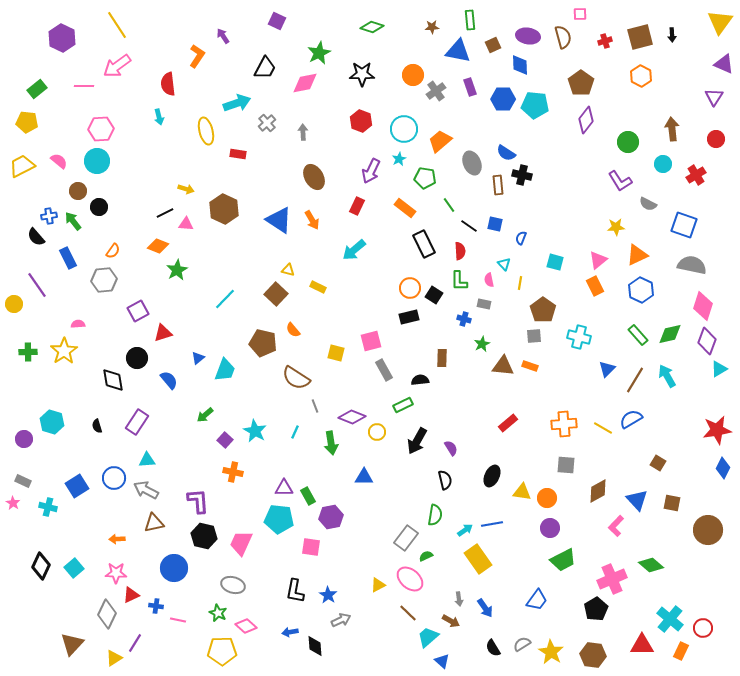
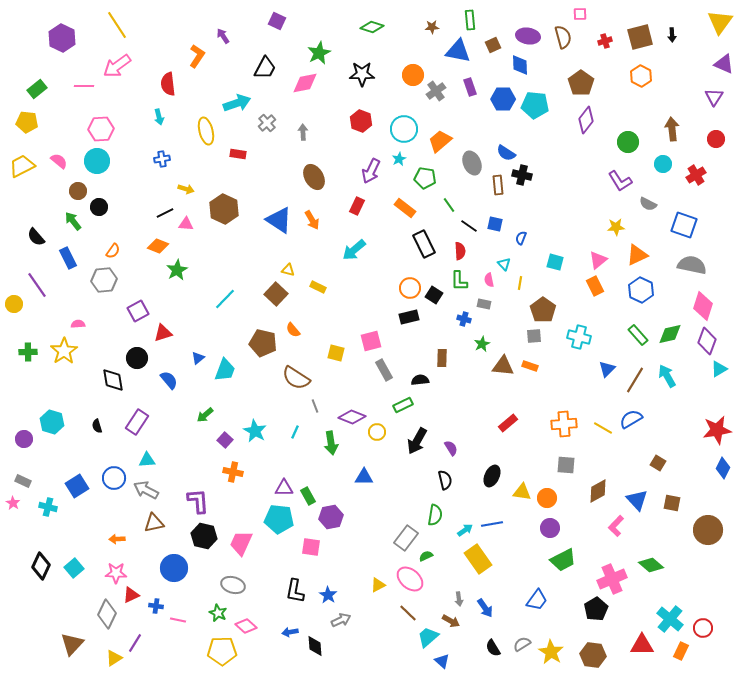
blue cross at (49, 216): moved 113 px right, 57 px up
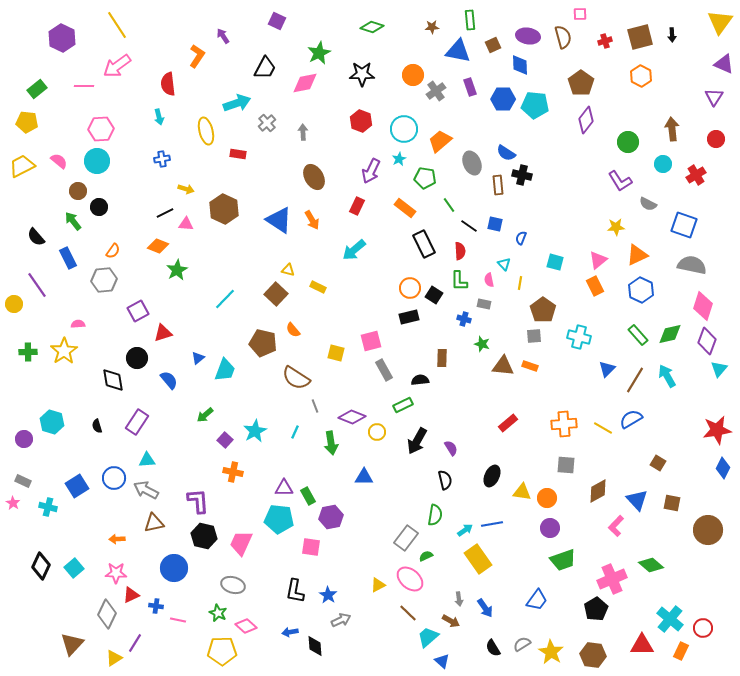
green star at (482, 344): rotated 28 degrees counterclockwise
cyan triangle at (719, 369): rotated 18 degrees counterclockwise
cyan star at (255, 431): rotated 15 degrees clockwise
green trapezoid at (563, 560): rotated 8 degrees clockwise
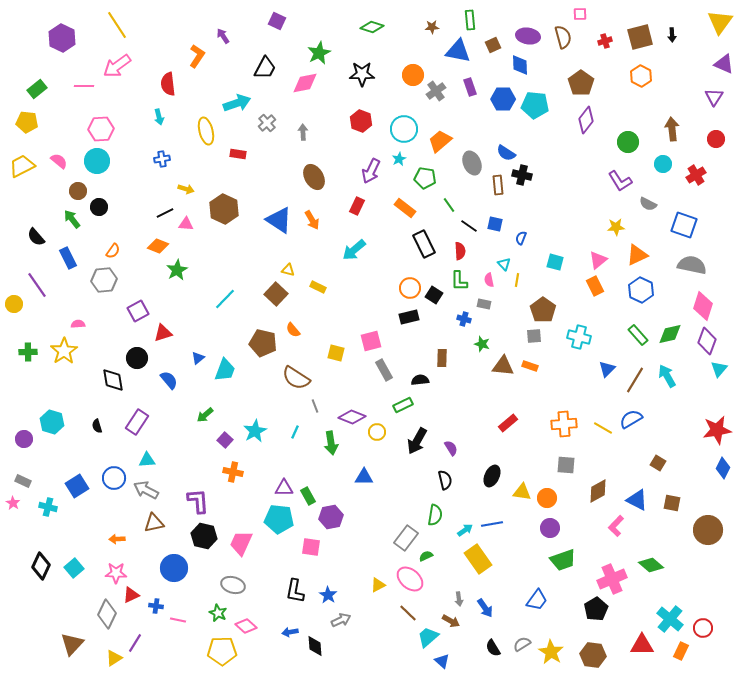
green arrow at (73, 221): moved 1 px left, 2 px up
yellow line at (520, 283): moved 3 px left, 3 px up
blue triangle at (637, 500): rotated 20 degrees counterclockwise
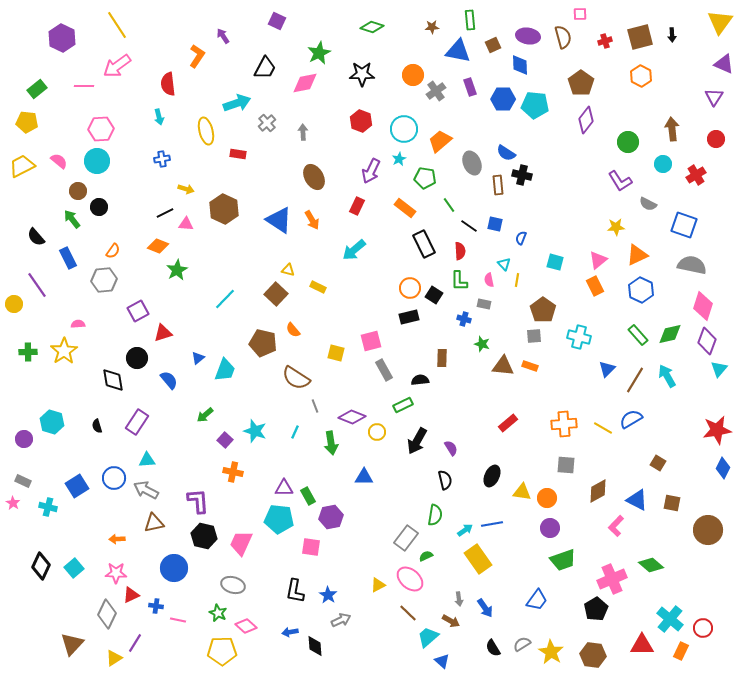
cyan star at (255, 431): rotated 25 degrees counterclockwise
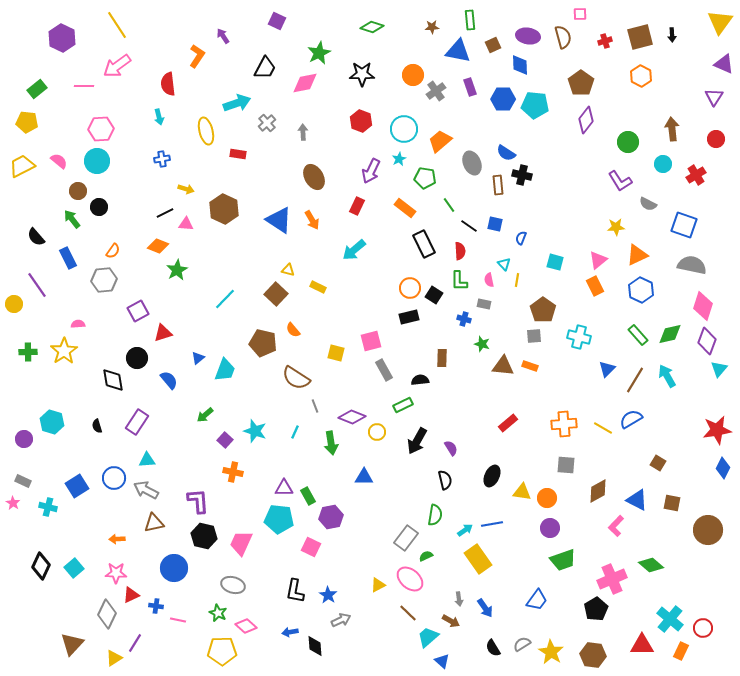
pink square at (311, 547): rotated 18 degrees clockwise
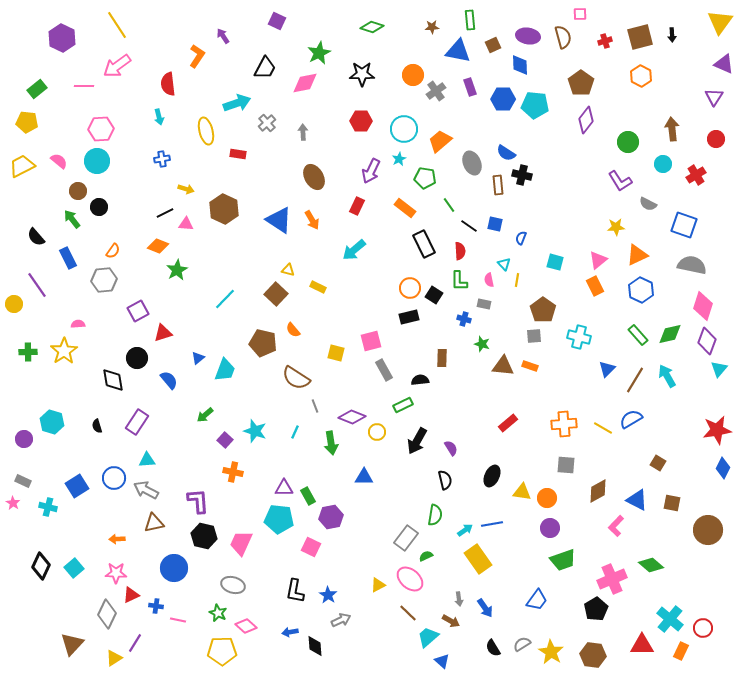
red hexagon at (361, 121): rotated 20 degrees counterclockwise
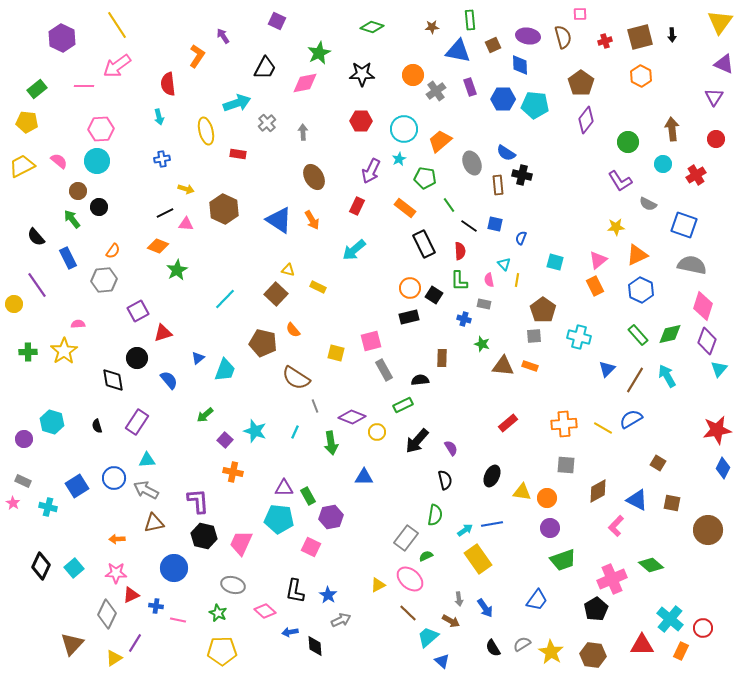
black arrow at (417, 441): rotated 12 degrees clockwise
pink diamond at (246, 626): moved 19 px right, 15 px up
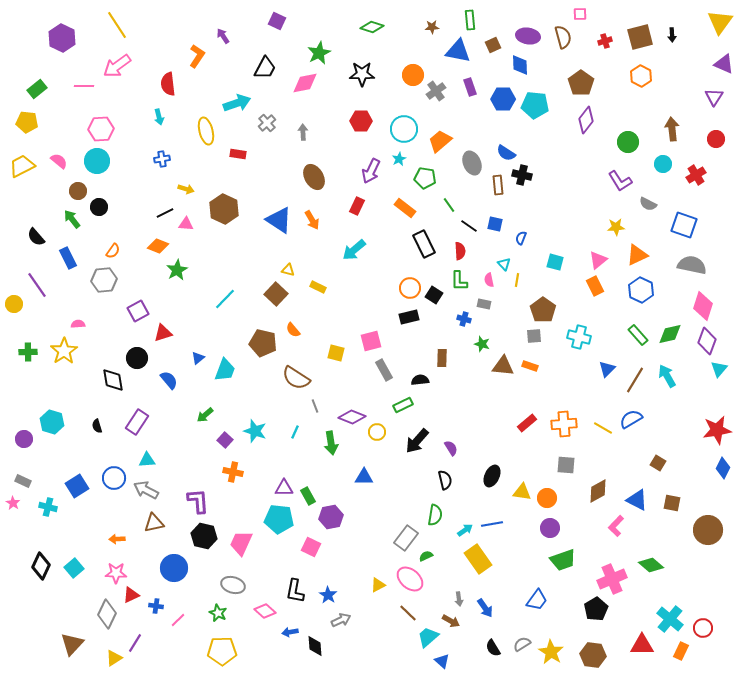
red rectangle at (508, 423): moved 19 px right
pink line at (178, 620): rotated 56 degrees counterclockwise
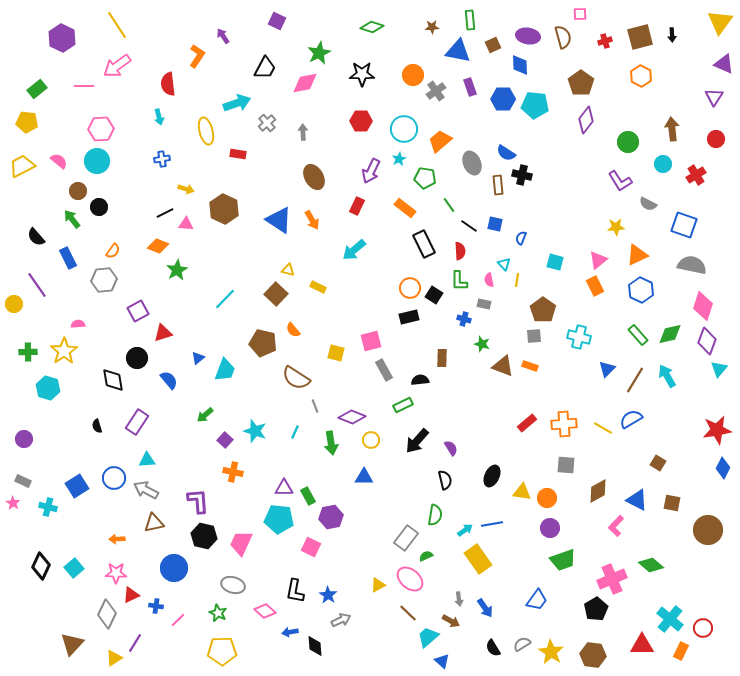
brown triangle at (503, 366): rotated 15 degrees clockwise
cyan hexagon at (52, 422): moved 4 px left, 34 px up
yellow circle at (377, 432): moved 6 px left, 8 px down
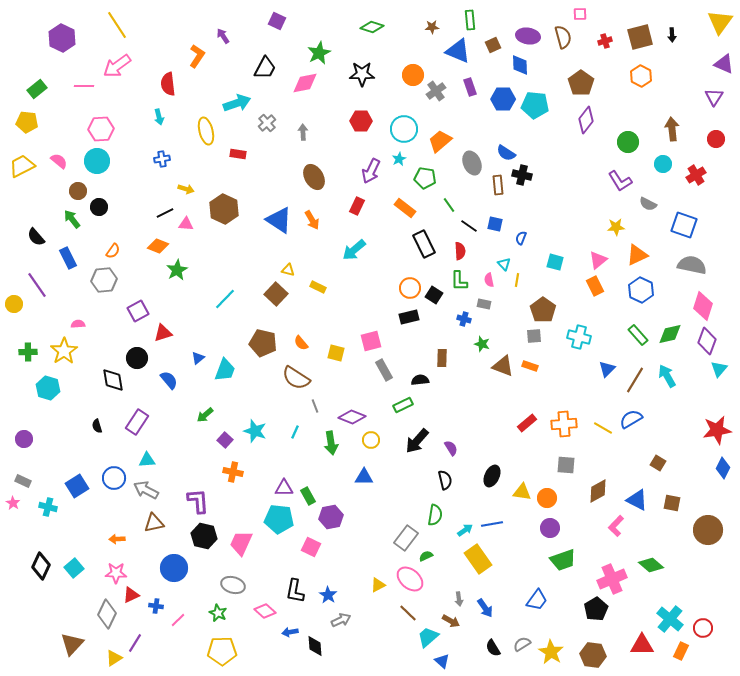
blue triangle at (458, 51): rotated 12 degrees clockwise
orange semicircle at (293, 330): moved 8 px right, 13 px down
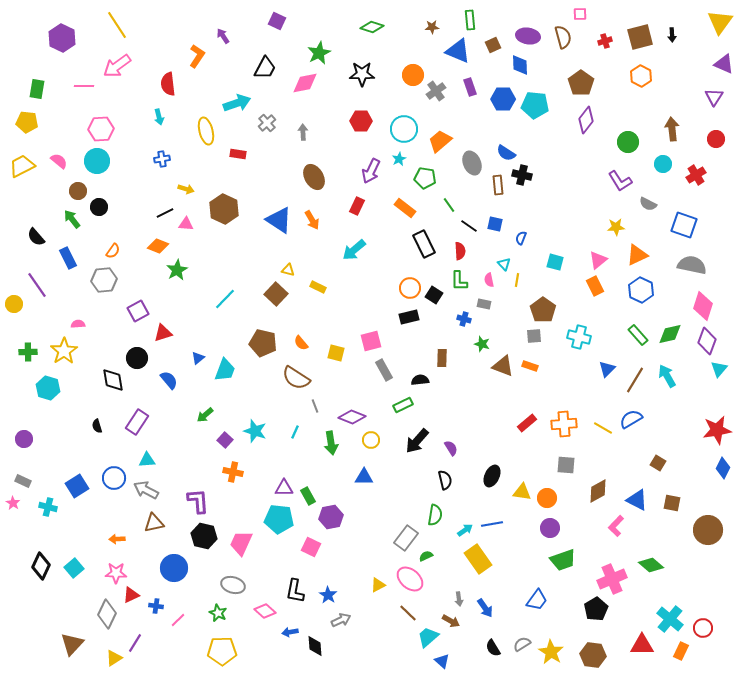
green rectangle at (37, 89): rotated 42 degrees counterclockwise
